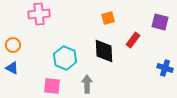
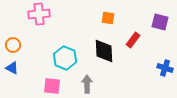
orange square: rotated 24 degrees clockwise
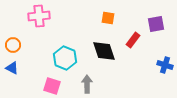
pink cross: moved 2 px down
purple square: moved 4 px left, 2 px down; rotated 24 degrees counterclockwise
black diamond: rotated 15 degrees counterclockwise
blue cross: moved 3 px up
pink square: rotated 12 degrees clockwise
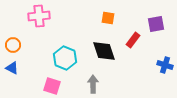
gray arrow: moved 6 px right
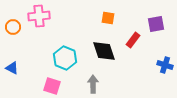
orange circle: moved 18 px up
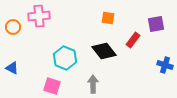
black diamond: rotated 20 degrees counterclockwise
